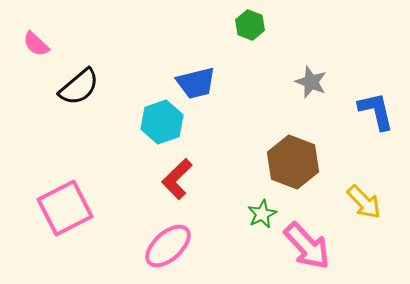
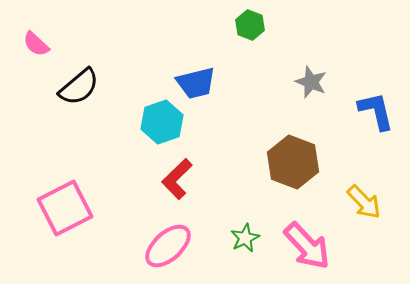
green star: moved 17 px left, 24 px down
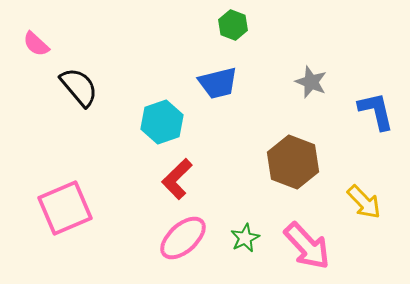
green hexagon: moved 17 px left
blue trapezoid: moved 22 px right
black semicircle: rotated 90 degrees counterclockwise
pink square: rotated 4 degrees clockwise
pink ellipse: moved 15 px right, 8 px up
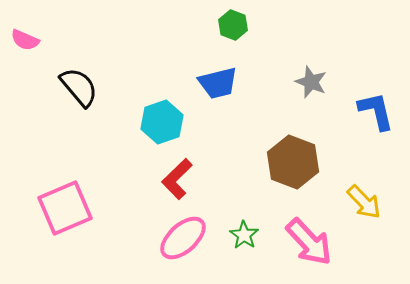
pink semicircle: moved 11 px left, 4 px up; rotated 20 degrees counterclockwise
green star: moved 1 px left, 3 px up; rotated 12 degrees counterclockwise
pink arrow: moved 2 px right, 4 px up
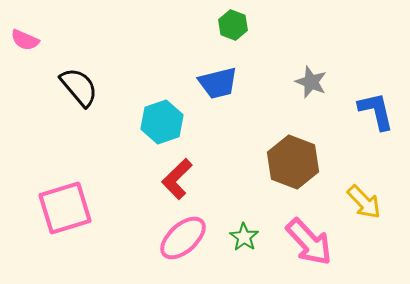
pink square: rotated 6 degrees clockwise
green star: moved 2 px down
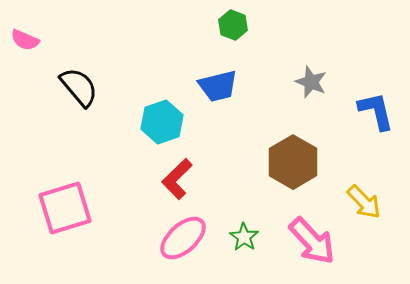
blue trapezoid: moved 3 px down
brown hexagon: rotated 9 degrees clockwise
pink arrow: moved 3 px right, 1 px up
